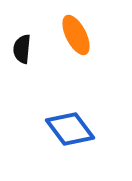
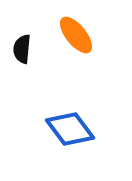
orange ellipse: rotated 12 degrees counterclockwise
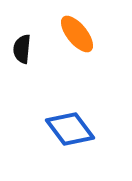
orange ellipse: moved 1 px right, 1 px up
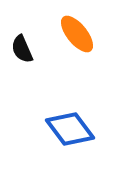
black semicircle: rotated 28 degrees counterclockwise
